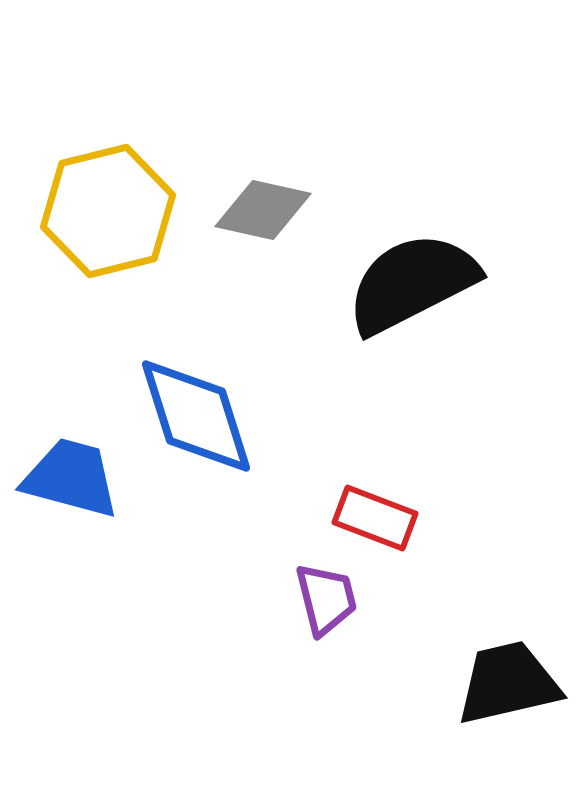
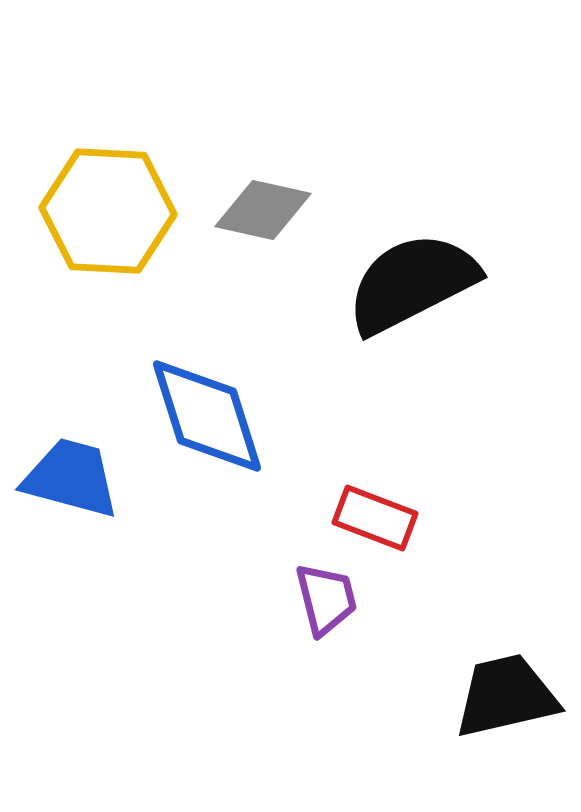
yellow hexagon: rotated 17 degrees clockwise
blue diamond: moved 11 px right
black trapezoid: moved 2 px left, 13 px down
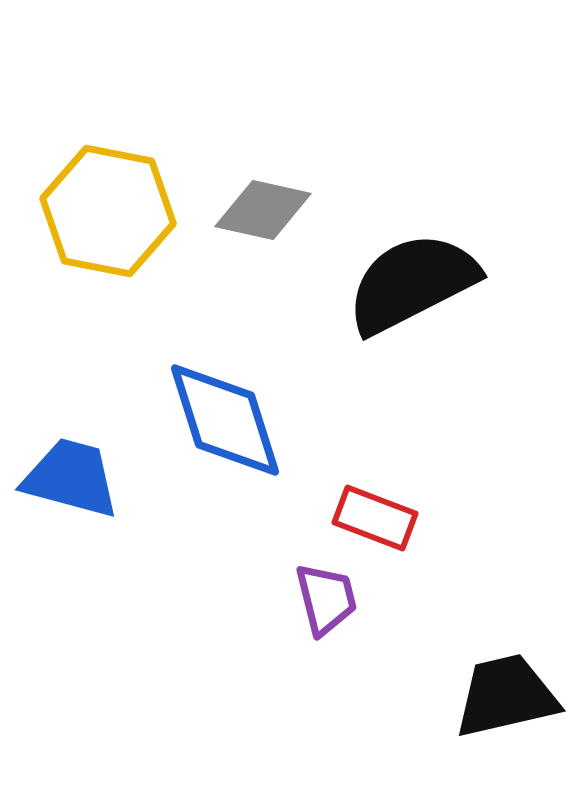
yellow hexagon: rotated 8 degrees clockwise
blue diamond: moved 18 px right, 4 px down
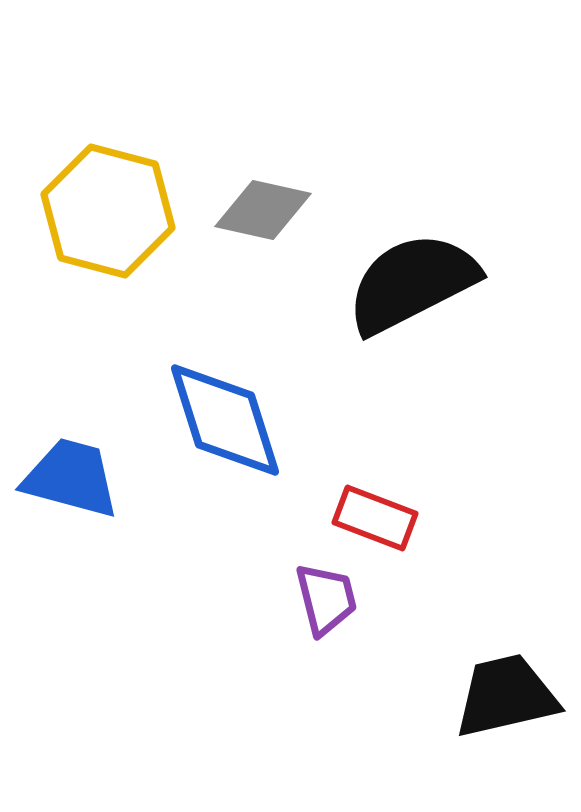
yellow hexagon: rotated 4 degrees clockwise
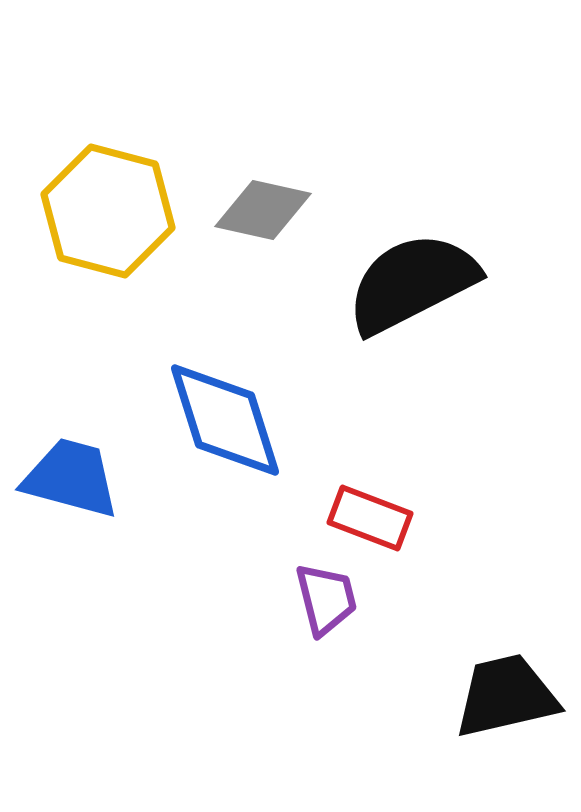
red rectangle: moved 5 px left
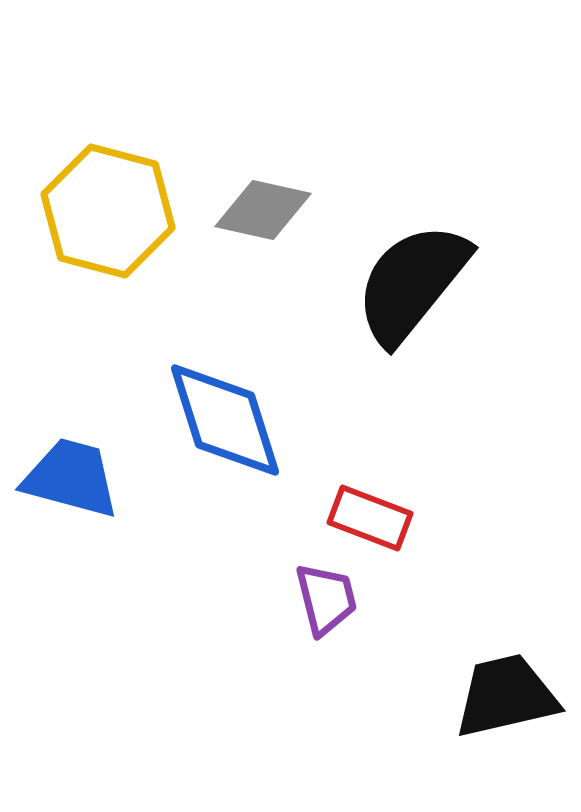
black semicircle: rotated 24 degrees counterclockwise
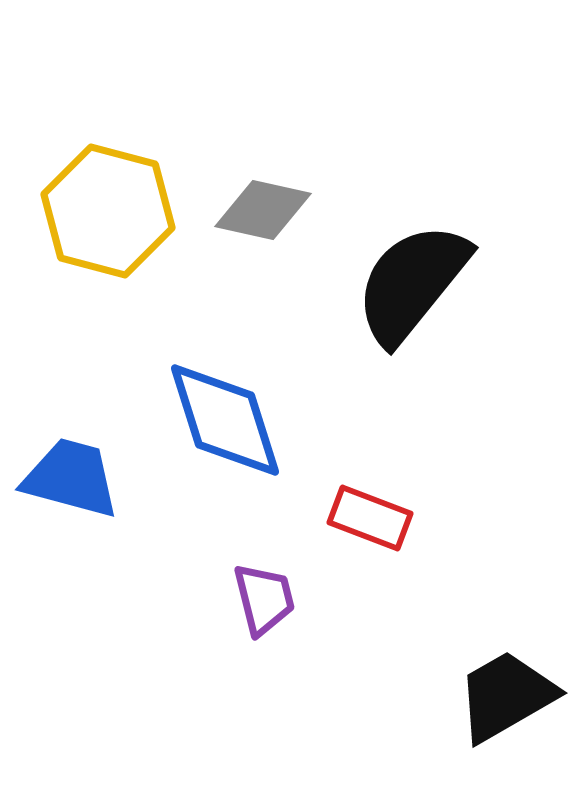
purple trapezoid: moved 62 px left
black trapezoid: rotated 17 degrees counterclockwise
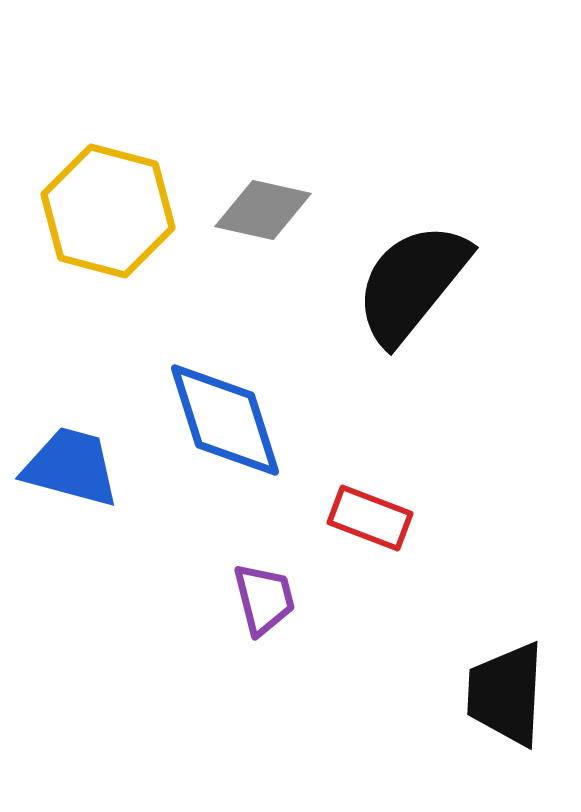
blue trapezoid: moved 11 px up
black trapezoid: moved 2 px up; rotated 57 degrees counterclockwise
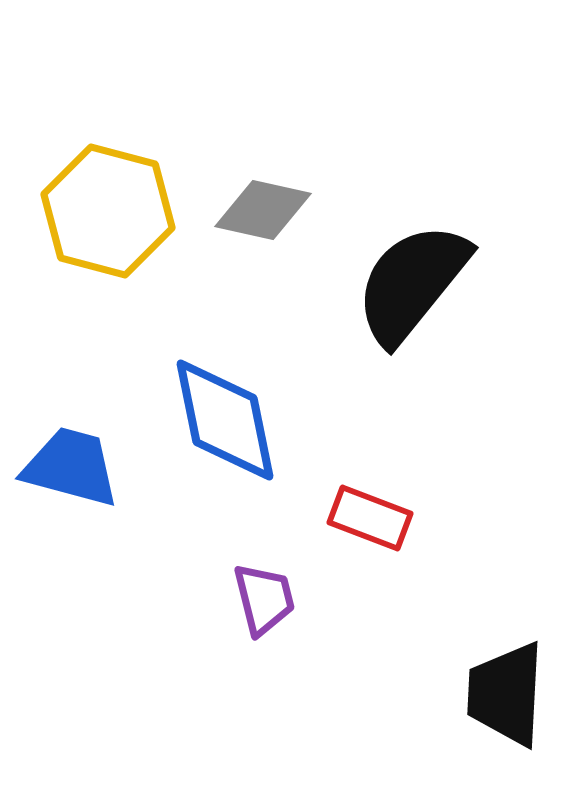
blue diamond: rotated 6 degrees clockwise
